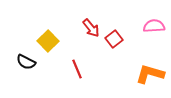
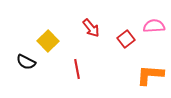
red square: moved 12 px right
red line: rotated 12 degrees clockwise
orange L-shape: moved 1 px down; rotated 12 degrees counterclockwise
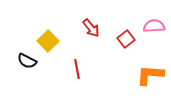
black semicircle: moved 1 px right, 1 px up
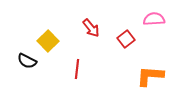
pink semicircle: moved 7 px up
red line: rotated 18 degrees clockwise
orange L-shape: moved 1 px down
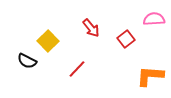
red line: rotated 36 degrees clockwise
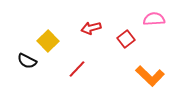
red arrow: rotated 114 degrees clockwise
orange L-shape: rotated 140 degrees counterclockwise
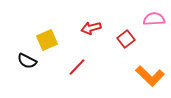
yellow square: moved 1 px left, 1 px up; rotated 20 degrees clockwise
red line: moved 2 px up
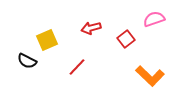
pink semicircle: rotated 15 degrees counterclockwise
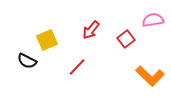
pink semicircle: moved 1 px left, 1 px down; rotated 10 degrees clockwise
red arrow: moved 2 px down; rotated 36 degrees counterclockwise
